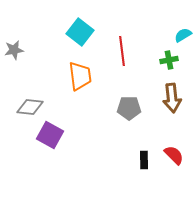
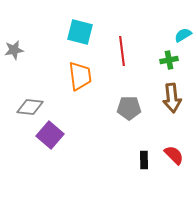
cyan square: rotated 24 degrees counterclockwise
purple square: rotated 12 degrees clockwise
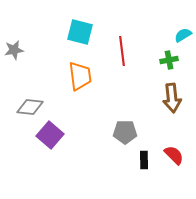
gray pentagon: moved 4 px left, 24 px down
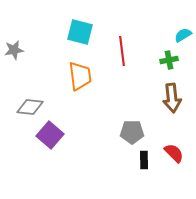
gray pentagon: moved 7 px right
red semicircle: moved 2 px up
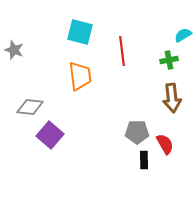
gray star: rotated 30 degrees clockwise
gray pentagon: moved 5 px right
red semicircle: moved 9 px left, 9 px up; rotated 15 degrees clockwise
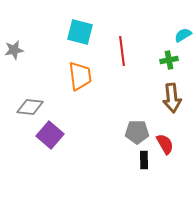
gray star: rotated 30 degrees counterclockwise
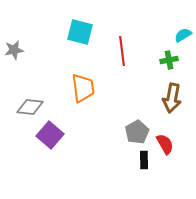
orange trapezoid: moved 3 px right, 12 px down
brown arrow: rotated 16 degrees clockwise
gray pentagon: rotated 30 degrees counterclockwise
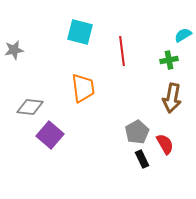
black rectangle: moved 2 px left, 1 px up; rotated 24 degrees counterclockwise
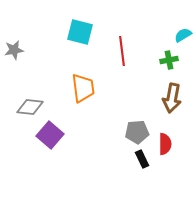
gray pentagon: rotated 25 degrees clockwise
red semicircle: rotated 30 degrees clockwise
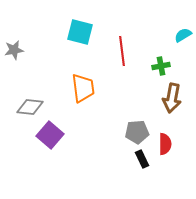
green cross: moved 8 px left, 6 px down
